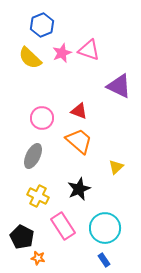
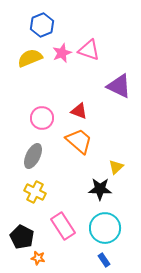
yellow semicircle: rotated 115 degrees clockwise
black star: moved 21 px right; rotated 25 degrees clockwise
yellow cross: moved 3 px left, 4 px up
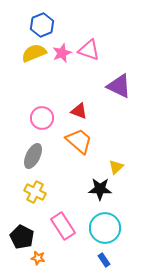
yellow semicircle: moved 4 px right, 5 px up
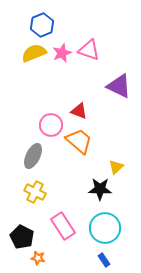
pink circle: moved 9 px right, 7 px down
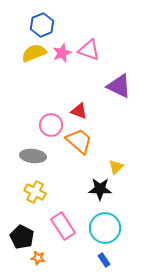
gray ellipse: rotated 70 degrees clockwise
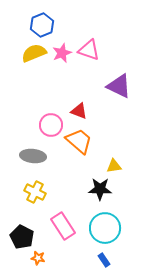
yellow triangle: moved 2 px left, 1 px up; rotated 35 degrees clockwise
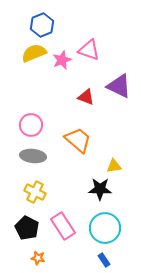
pink star: moved 7 px down
red triangle: moved 7 px right, 14 px up
pink circle: moved 20 px left
orange trapezoid: moved 1 px left, 1 px up
black pentagon: moved 5 px right, 9 px up
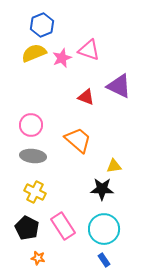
pink star: moved 2 px up
black star: moved 2 px right
cyan circle: moved 1 px left, 1 px down
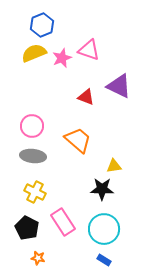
pink circle: moved 1 px right, 1 px down
pink rectangle: moved 4 px up
blue rectangle: rotated 24 degrees counterclockwise
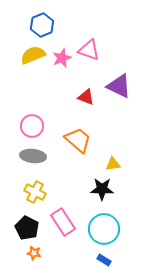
yellow semicircle: moved 1 px left, 2 px down
yellow triangle: moved 1 px left, 2 px up
orange star: moved 4 px left, 5 px up
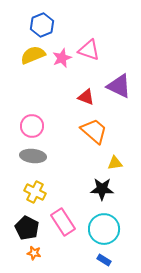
orange trapezoid: moved 16 px right, 9 px up
yellow triangle: moved 2 px right, 1 px up
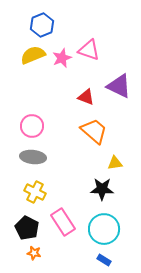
gray ellipse: moved 1 px down
